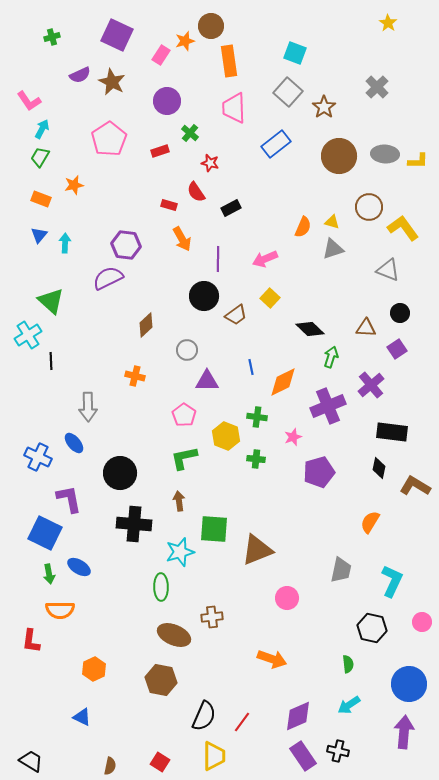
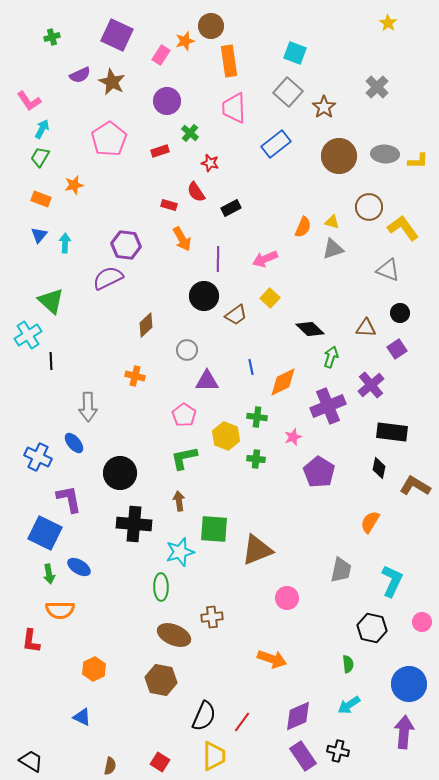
purple pentagon at (319, 472): rotated 24 degrees counterclockwise
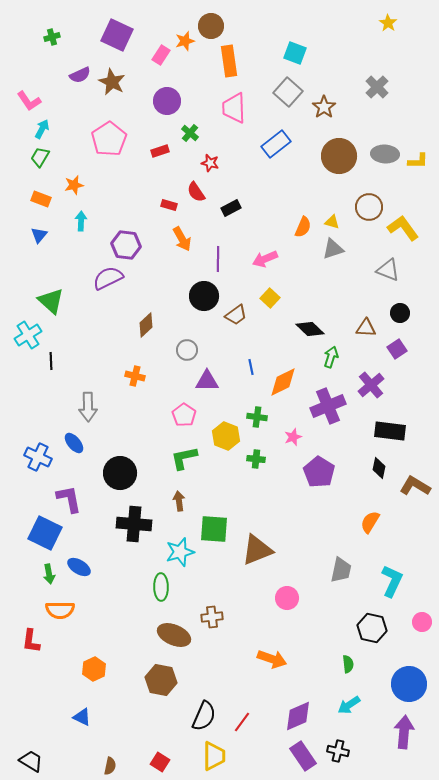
cyan arrow at (65, 243): moved 16 px right, 22 px up
black rectangle at (392, 432): moved 2 px left, 1 px up
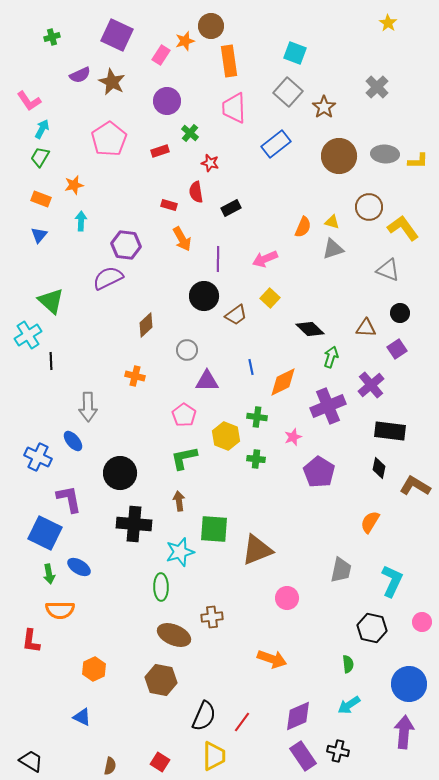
red semicircle at (196, 192): rotated 25 degrees clockwise
blue ellipse at (74, 443): moved 1 px left, 2 px up
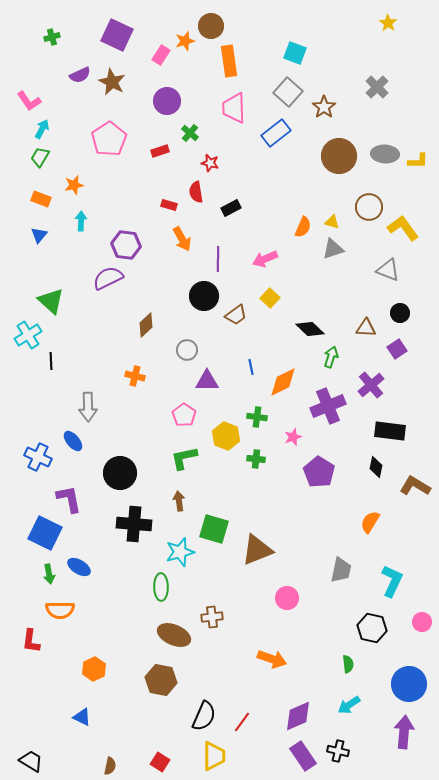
blue rectangle at (276, 144): moved 11 px up
black diamond at (379, 468): moved 3 px left, 1 px up
green square at (214, 529): rotated 12 degrees clockwise
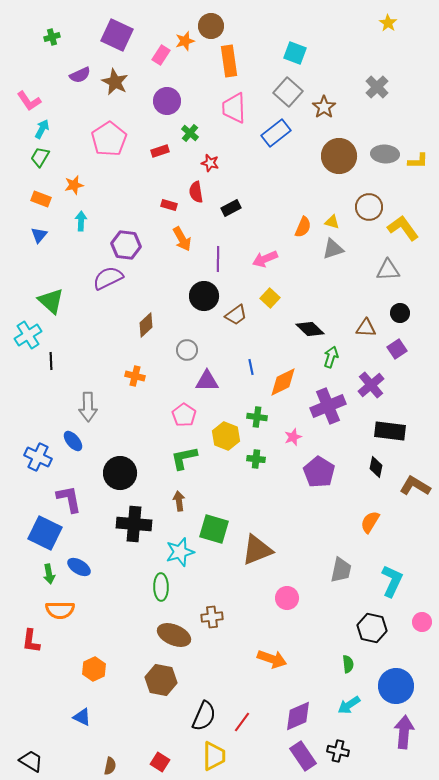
brown star at (112, 82): moved 3 px right
gray triangle at (388, 270): rotated 25 degrees counterclockwise
blue circle at (409, 684): moved 13 px left, 2 px down
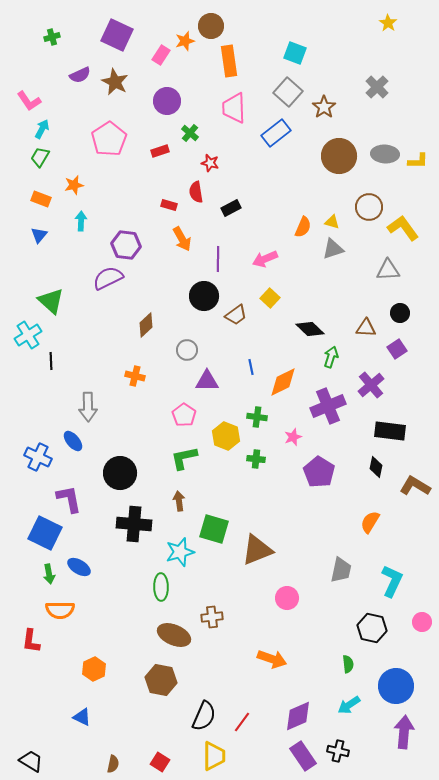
brown semicircle at (110, 766): moved 3 px right, 2 px up
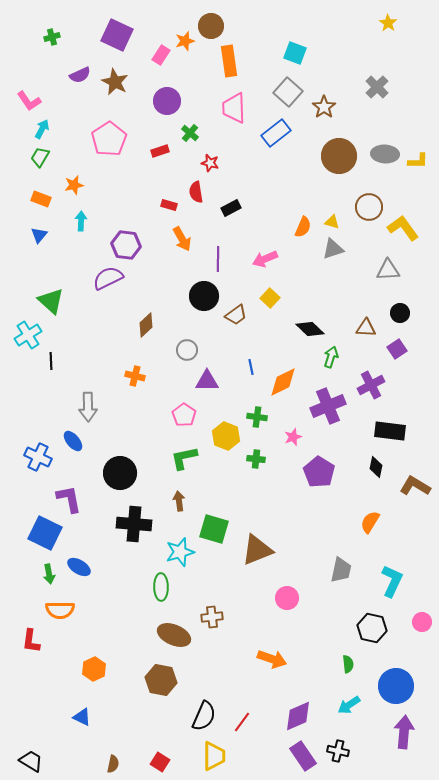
purple cross at (371, 385): rotated 12 degrees clockwise
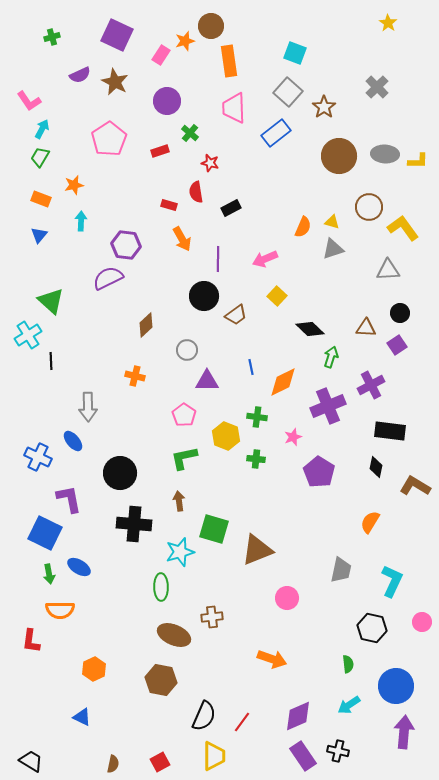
yellow square at (270, 298): moved 7 px right, 2 px up
purple square at (397, 349): moved 4 px up
red square at (160, 762): rotated 30 degrees clockwise
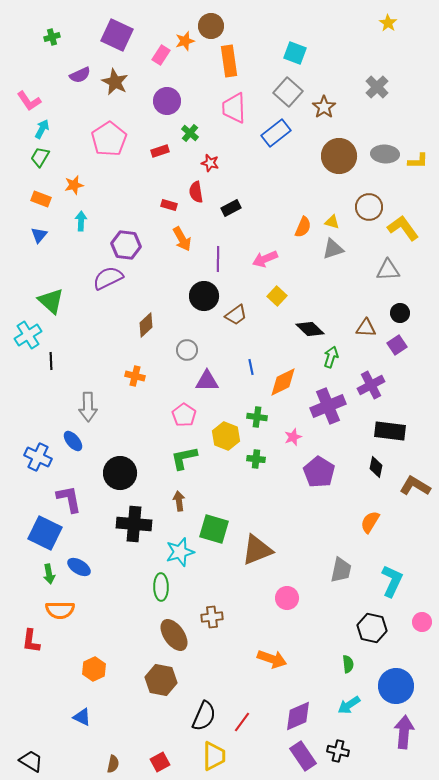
brown ellipse at (174, 635): rotated 32 degrees clockwise
